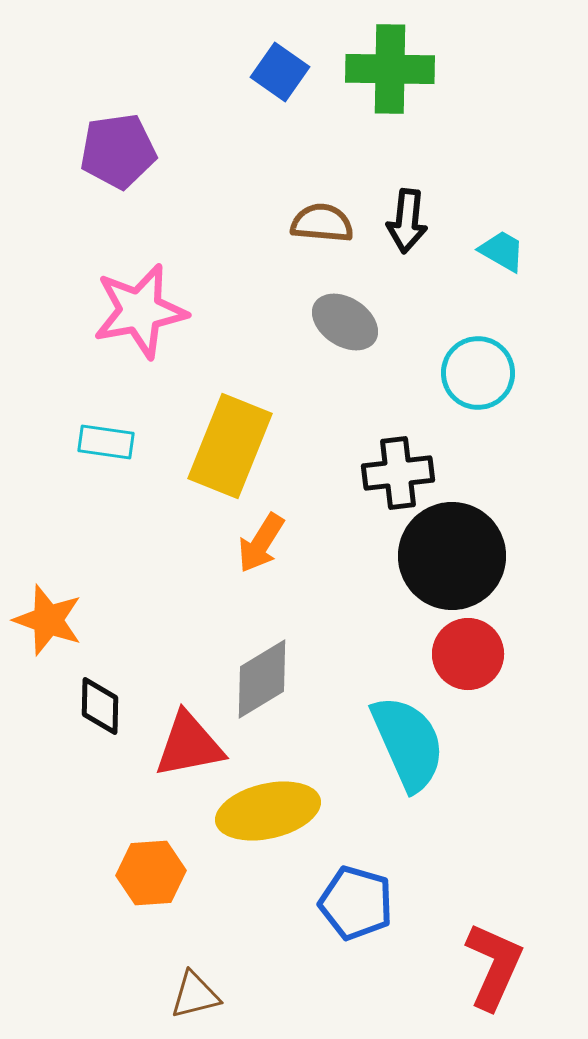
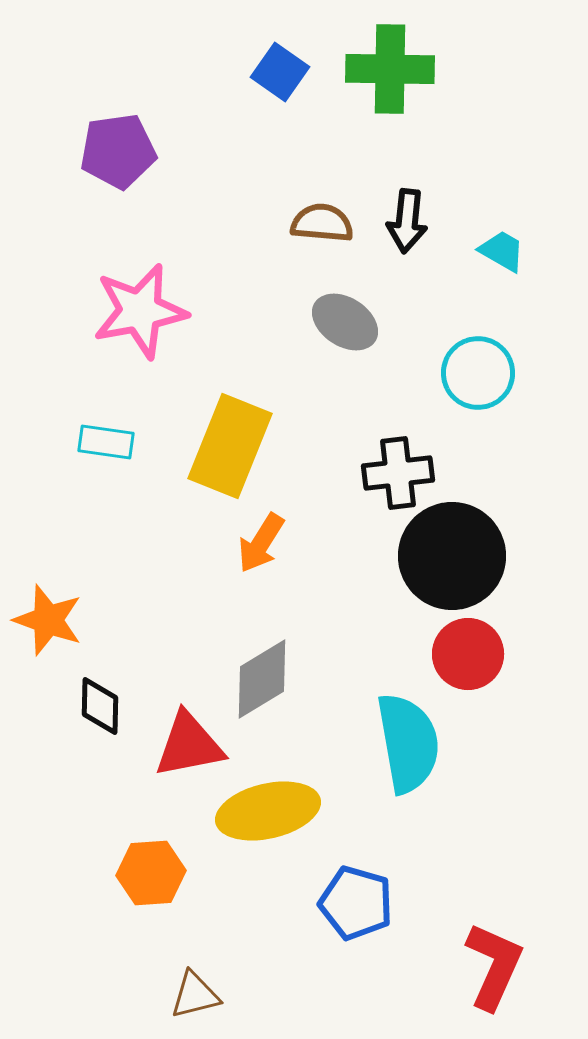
cyan semicircle: rotated 14 degrees clockwise
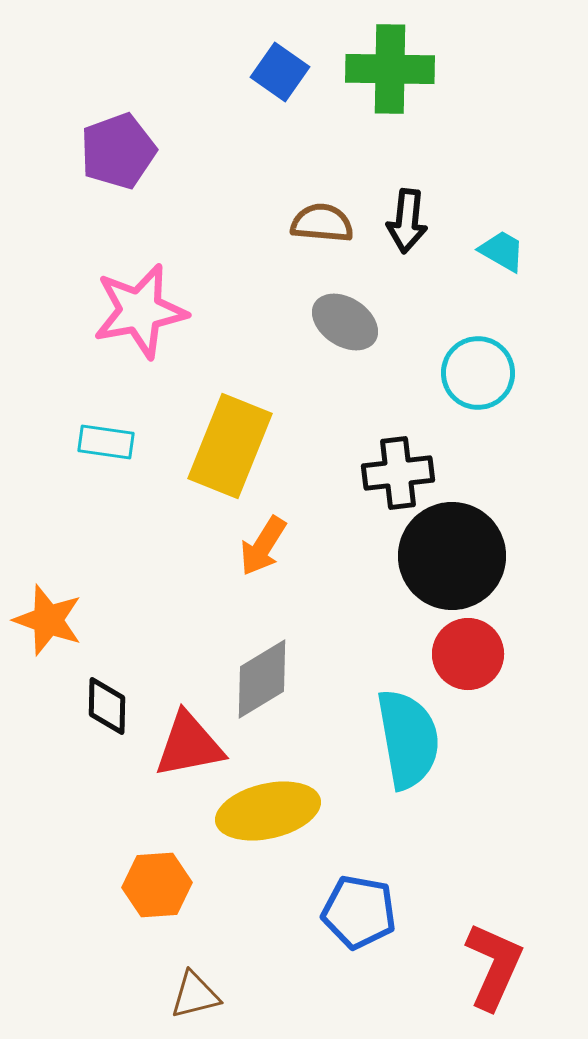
purple pentagon: rotated 12 degrees counterclockwise
orange arrow: moved 2 px right, 3 px down
black diamond: moved 7 px right
cyan semicircle: moved 4 px up
orange hexagon: moved 6 px right, 12 px down
blue pentagon: moved 3 px right, 9 px down; rotated 6 degrees counterclockwise
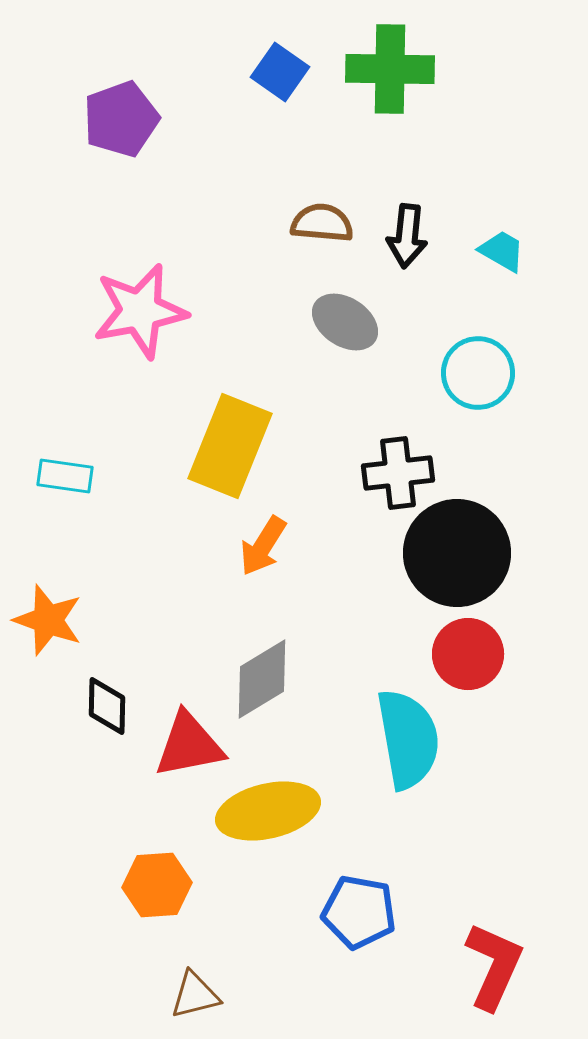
purple pentagon: moved 3 px right, 32 px up
black arrow: moved 15 px down
cyan rectangle: moved 41 px left, 34 px down
black circle: moved 5 px right, 3 px up
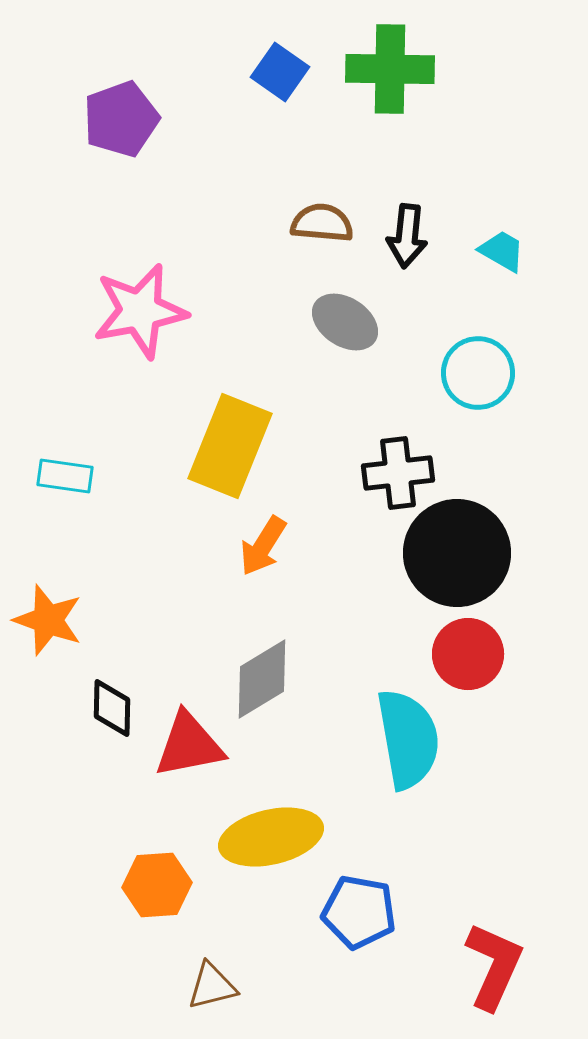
black diamond: moved 5 px right, 2 px down
yellow ellipse: moved 3 px right, 26 px down
brown triangle: moved 17 px right, 9 px up
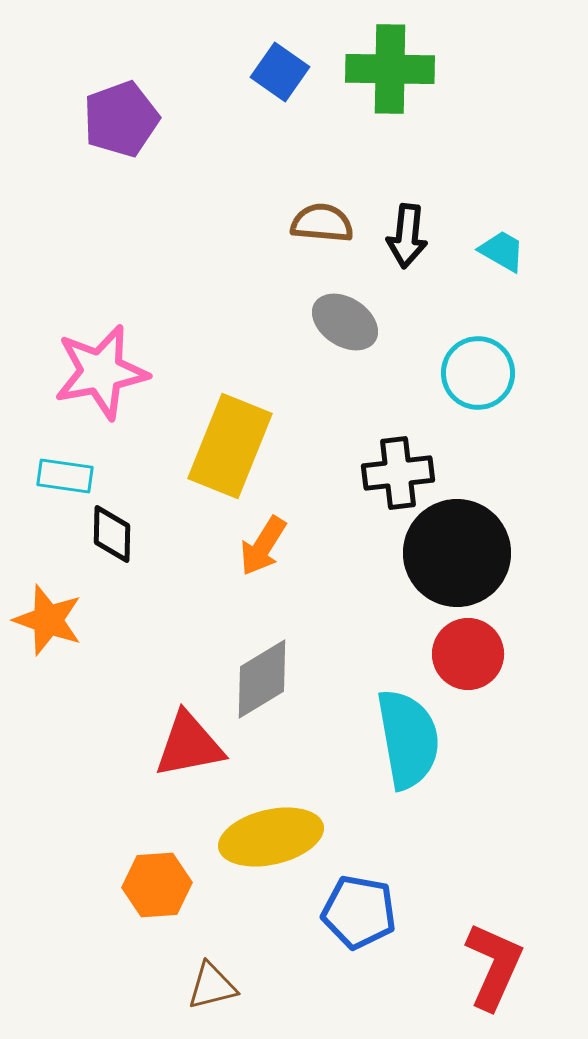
pink star: moved 39 px left, 61 px down
black diamond: moved 174 px up
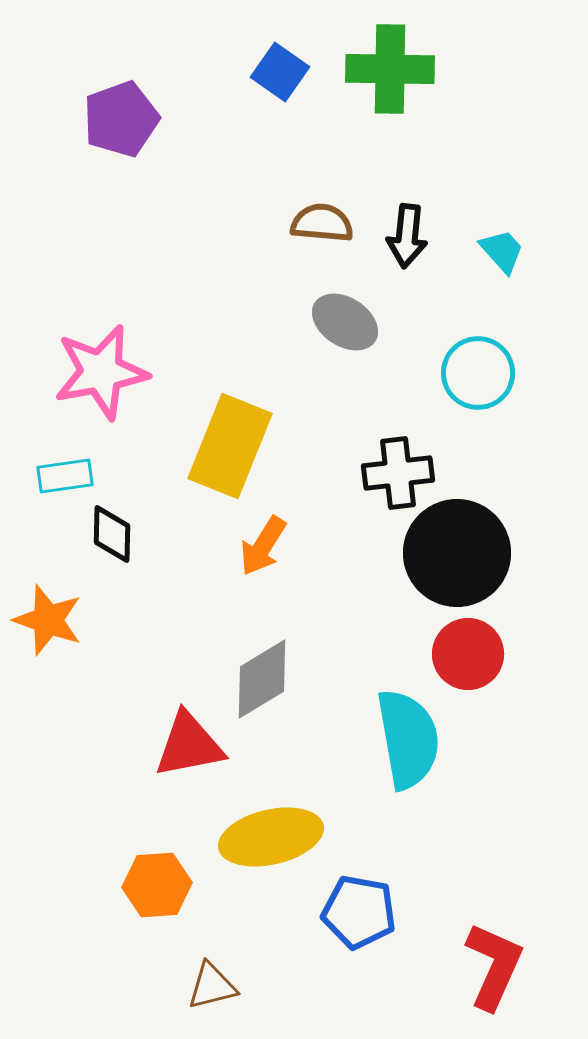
cyan trapezoid: rotated 18 degrees clockwise
cyan rectangle: rotated 16 degrees counterclockwise
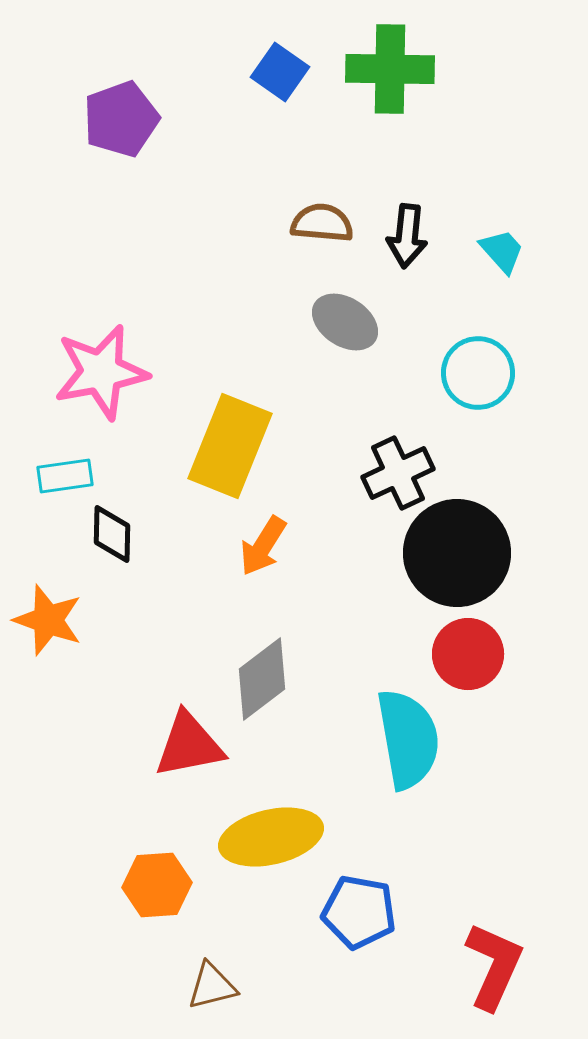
black cross: rotated 18 degrees counterclockwise
gray diamond: rotated 6 degrees counterclockwise
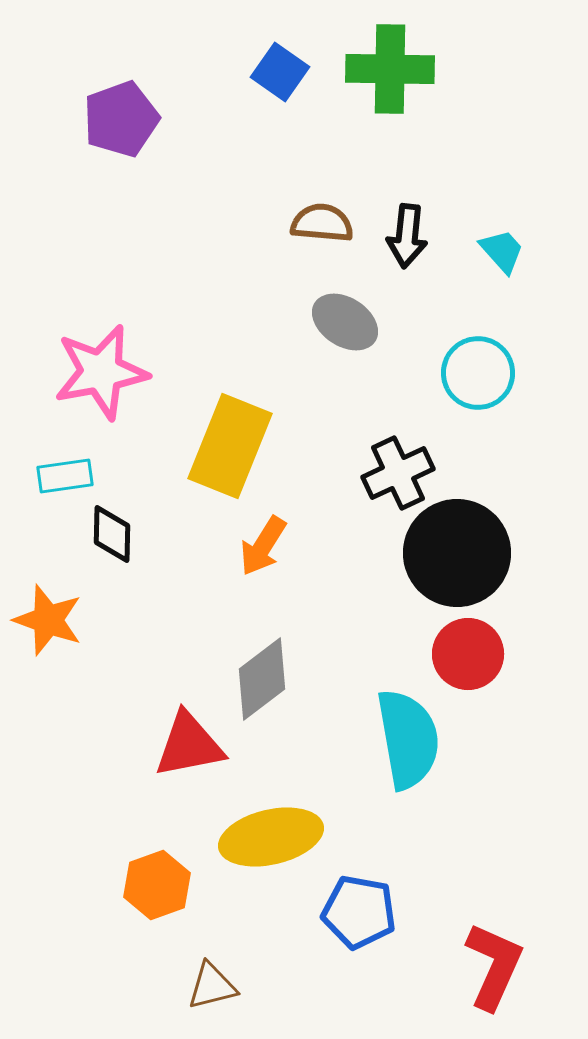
orange hexagon: rotated 16 degrees counterclockwise
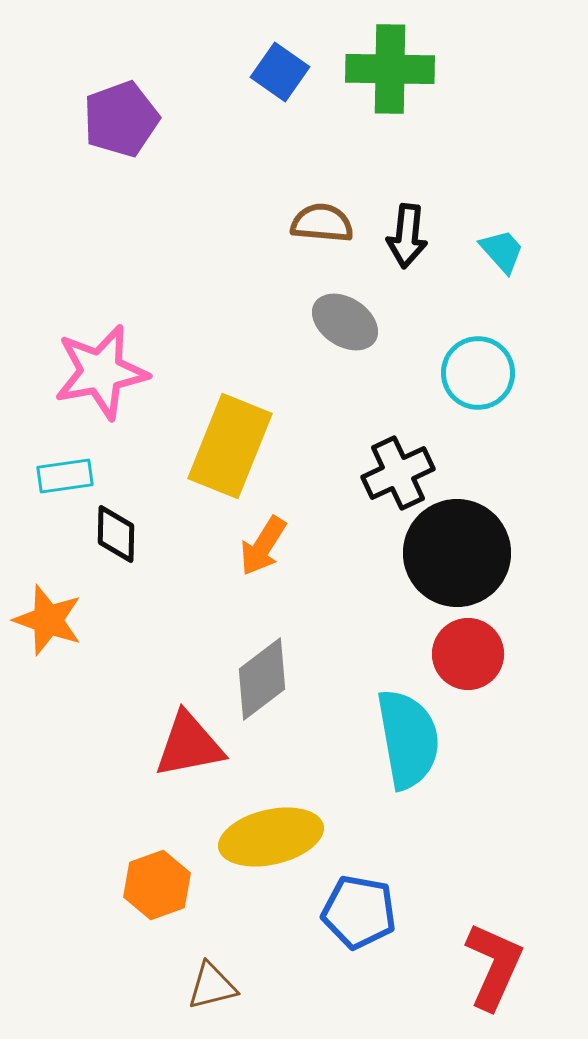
black diamond: moved 4 px right
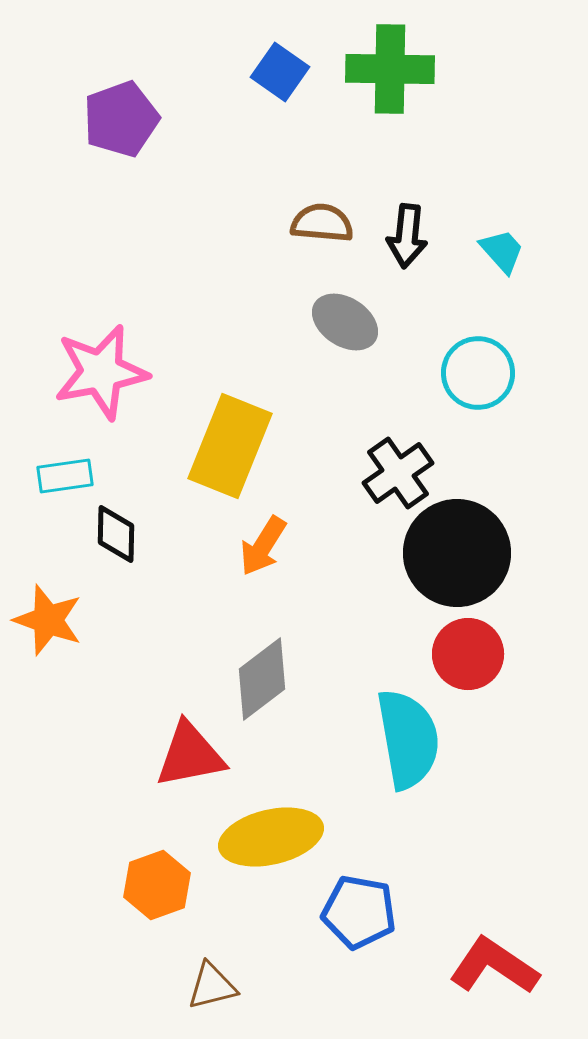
black cross: rotated 10 degrees counterclockwise
red triangle: moved 1 px right, 10 px down
red L-shape: rotated 80 degrees counterclockwise
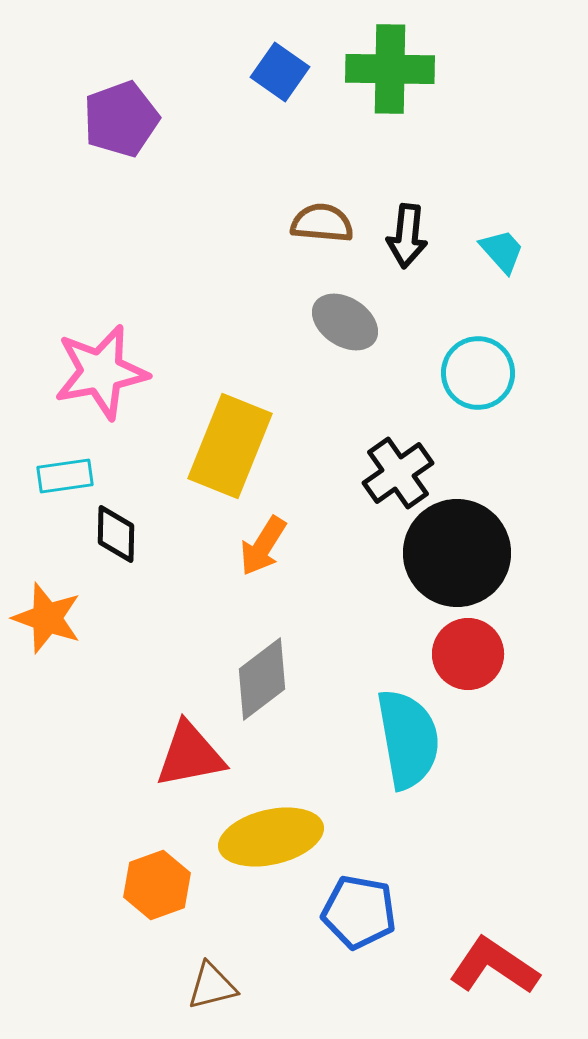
orange star: moved 1 px left, 2 px up
